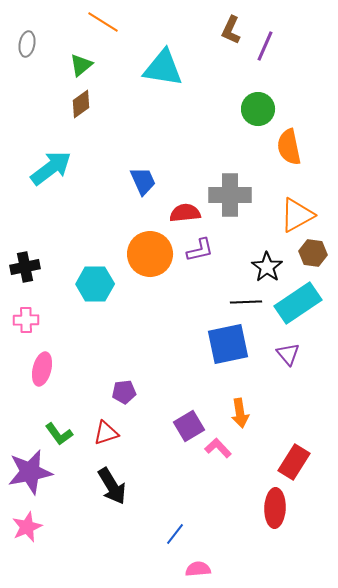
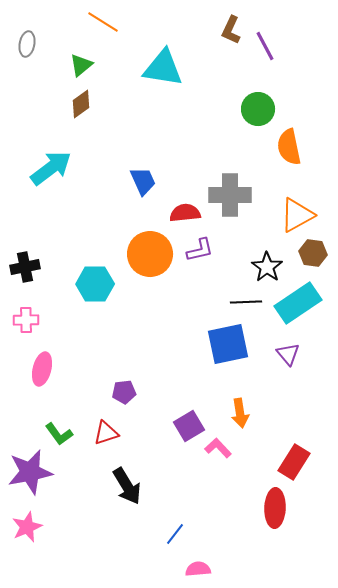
purple line: rotated 52 degrees counterclockwise
black arrow: moved 15 px right
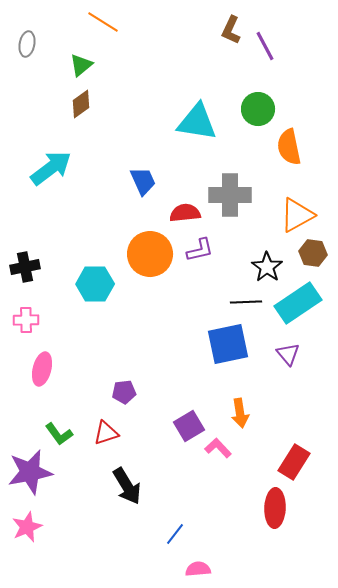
cyan triangle: moved 34 px right, 54 px down
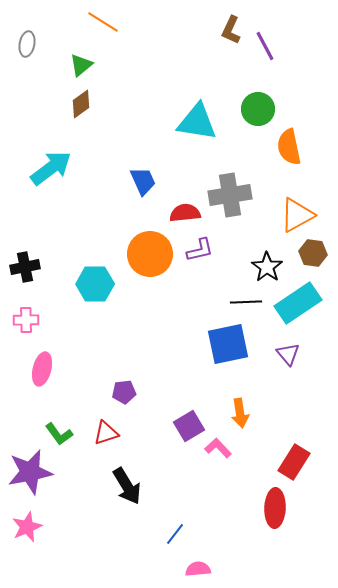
gray cross: rotated 9 degrees counterclockwise
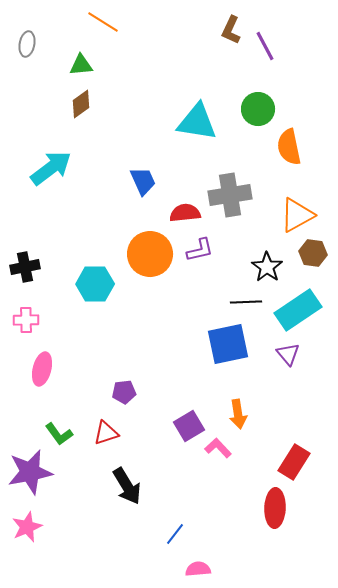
green triangle: rotated 35 degrees clockwise
cyan rectangle: moved 7 px down
orange arrow: moved 2 px left, 1 px down
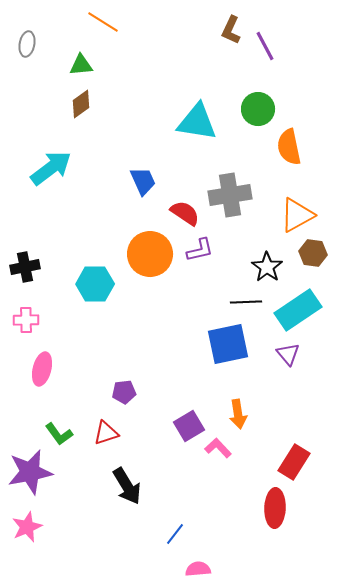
red semicircle: rotated 40 degrees clockwise
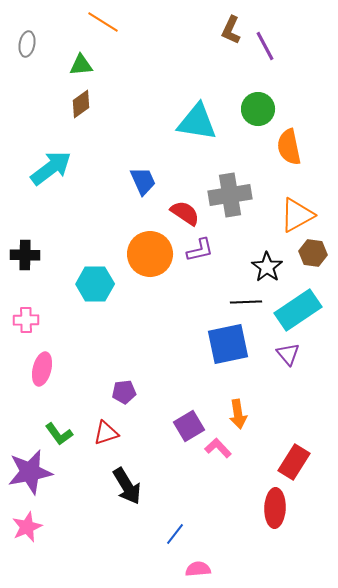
black cross: moved 12 px up; rotated 12 degrees clockwise
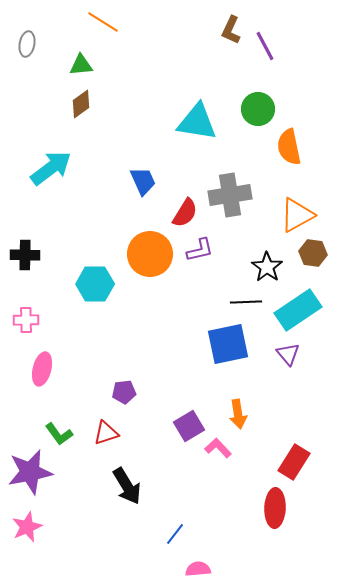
red semicircle: rotated 88 degrees clockwise
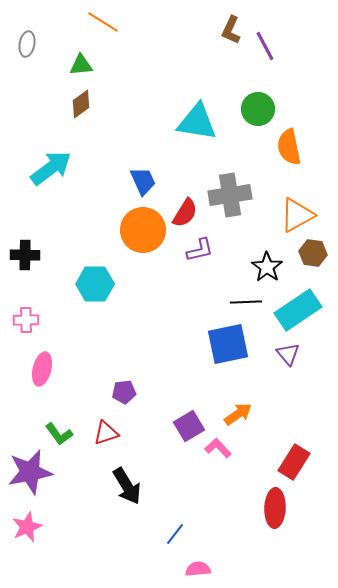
orange circle: moved 7 px left, 24 px up
orange arrow: rotated 116 degrees counterclockwise
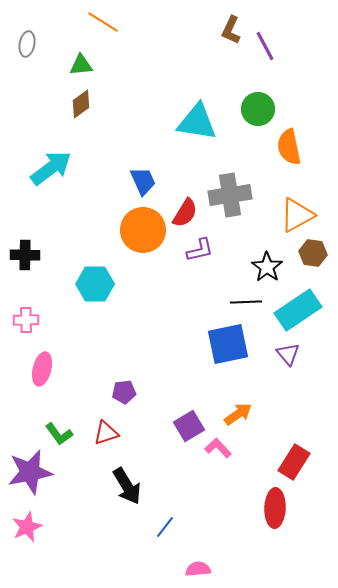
blue line: moved 10 px left, 7 px up
